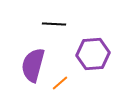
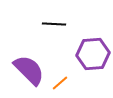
purple semicircle: moved 4 px left, 5 px down; rotated 120 degrees clockwise
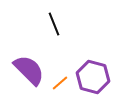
black line: rotated 65 degrees clockwise
purple hexagon: moved 23 px down; rotated 20 degrees clockwise
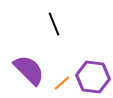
purple hexagon: rotated 8 degrees counterclockwise
orange line: moved 2 px right
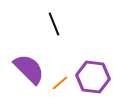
purple semicircle: moved 1 px up
orange line: moved 2 px left
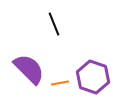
purple hexagon: rotated 12 degrees clockwise
orange line: rotated 30 degrees clockwise
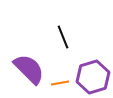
black line: moved 9 px right, 13 px down
purple hexagon: rotated 24 degrees clockwise
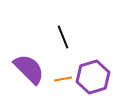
orange line: moved 3 px right, 4 px up
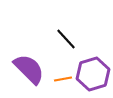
black line: moved 3 px right, 2 px down; rotated 20 degrees counterclockwise
purple hexagon: moved 3 px up
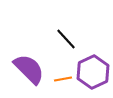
purple hexagon: moved 2 px up; rotated 8 degrees counterclockwise
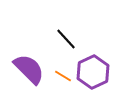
orange line: moved 3 px up; rotated 42 degrees clockwise
